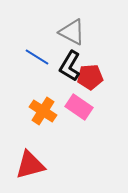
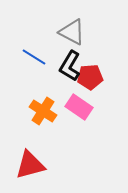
blue line: moved 3 px left
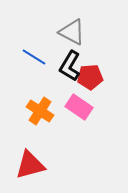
orange cross: moved 3 px left
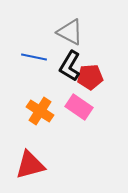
gray triangle: moved 2 px left
blue line: rotated 20 degrees counterclockwise
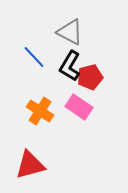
blue line: rotated 35 degrees clockwise
red pentagon: rotated 10 degrees counterclockwise
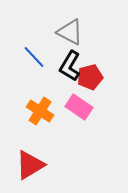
red triangle: rotated 16 degrees counterclockwise
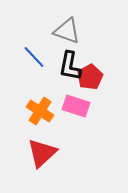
gray triangle: moved 3 px left, 1 px up; rotated 8 degrees counterclockwise
black L-shape: rotated 20 degrees counterclockwise
red pentagon: rotated 15 degrees counterclockwise
pink rectangle: moved 3 px left, 1 px up; rotated 16 degrees counterclockwise
red triangle: moved 12 px right, 12 px up; rotated 12 degrees counterclockwise
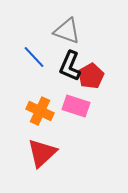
black L-shape: rotated 12 degrees clockwise
red pentagon: moved 1 px right, 1 px up
orange cross: rotated 8 degrees counterclockwise
